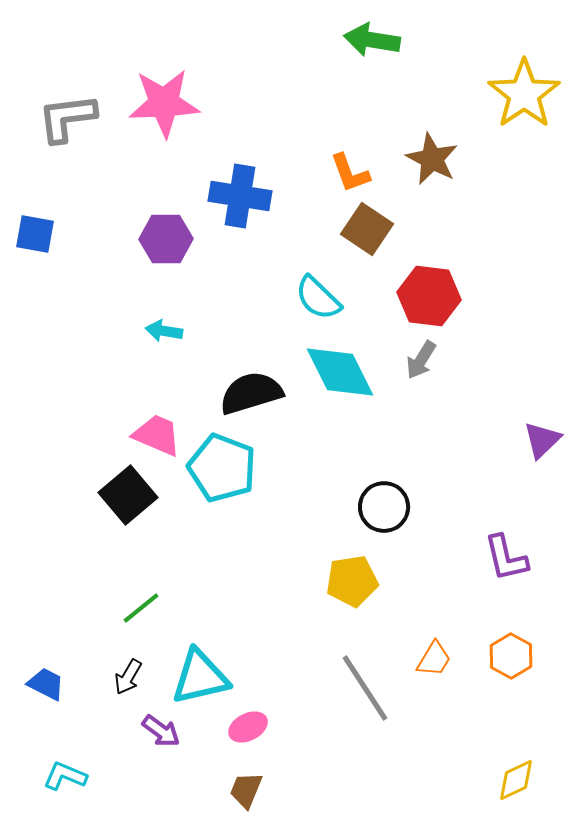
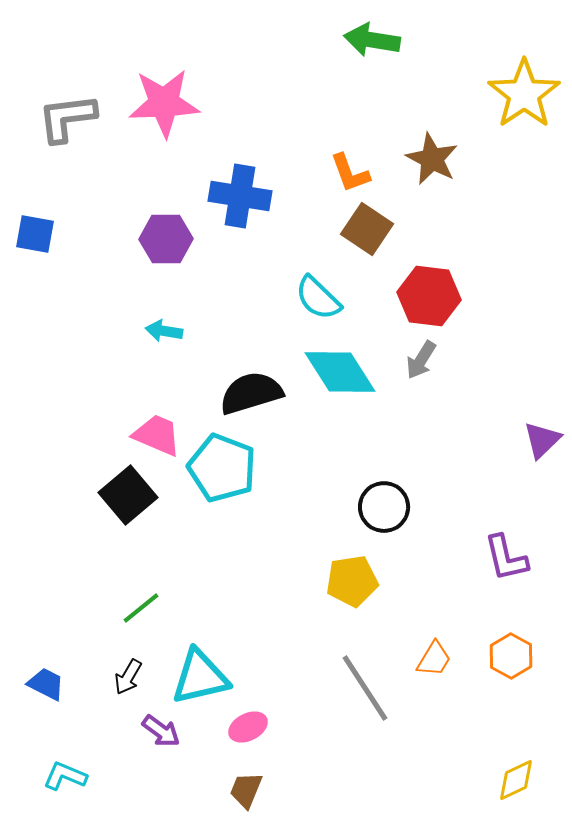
cyan diamond: rotated 6 degrees counterclockwise
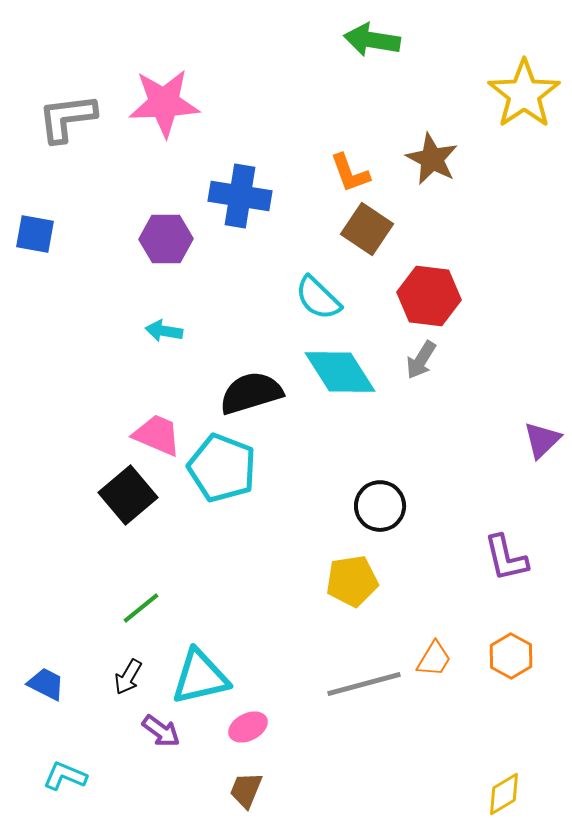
black circle: moved 4 px left, 1 px up
gray line: moved 1 px left, 4 px up; rotated 72 degrees counterclockwise
yellow diamond: moved 12 px left, 14 px down; rotated 6 degrees counterclockwise
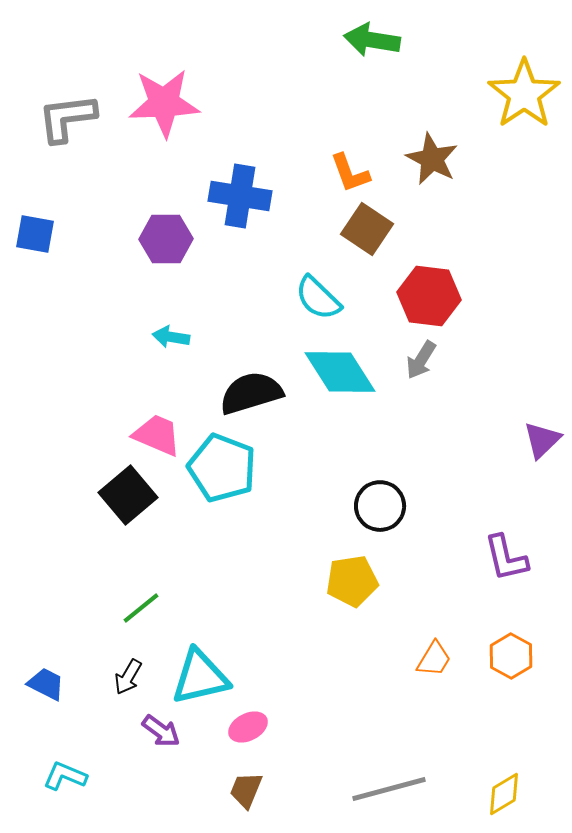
cyan arrow: moved 7 px right, 6 px down
gray line: moved 25 px right, 105 px down
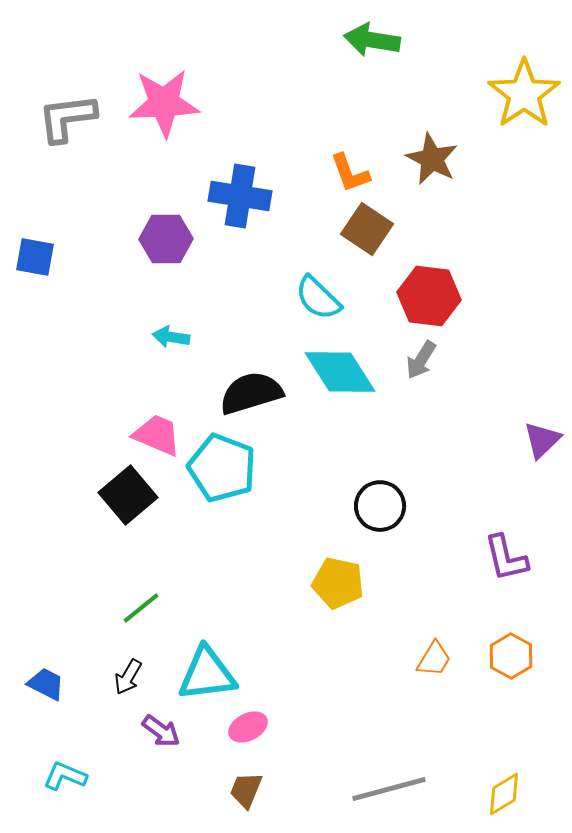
blue square: moved 23 px down
yellow pentagon: moved 14 px left, 2 px down; rotated 21 degrees clockwise
cyan triangle: moved 7 px right, 3 px up; rotated 6 degrees clockwise
